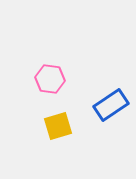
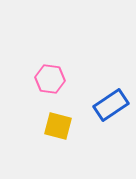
yellow square: rotated 32 degrees clockwise
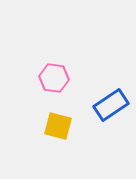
pink hexagon: moved 4 px right, 1 px up
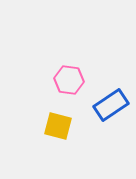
pink hexagon: moved 15 px right, 2 px down
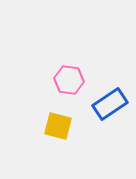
blue rectangle: moved 1 px left, 1 px up
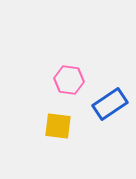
yellow square: rotated 8 degrees counterclockwise
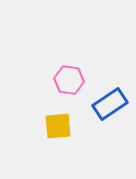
yellow square: rotated 12 degrees counterclockwise
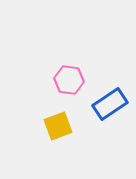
yellow square: rotated 16 degrees counterclockwise
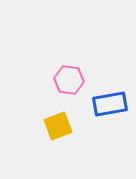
blue rectangle: rotated 24 degrees clockwise
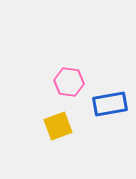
pink hexagon: moved 2 px down
